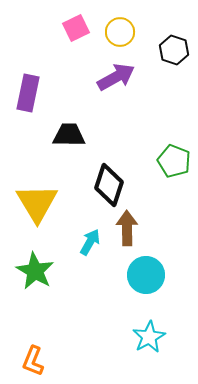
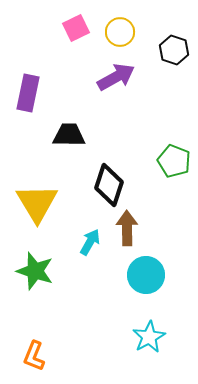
green star: rotated 12 degrees counterclockwise
orange L-shape: moved 1 px right, 5 px up
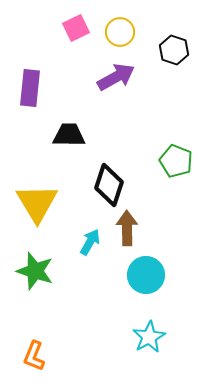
purple rectangle: moved 2 px right, 5 px up; rotated 6 degrees counterclockwise
green pentagon: moved 2 px right
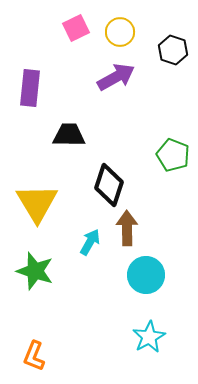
black hexagon: moved 1 px left
green pentagon: moved 3 px left, 6 px up
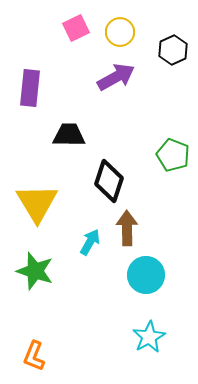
black hexagon: rotated 16 degrees clockwise
black diamond: moved 4 px up
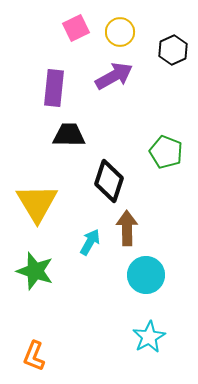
purple arrow: moved 2 px left, 1 px up
purple rectangle: moved 24 px right
green pentagon: moved 7 px left, 3 px up
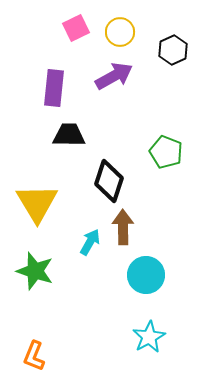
brown arrow: moved 4 px left, 1 px up
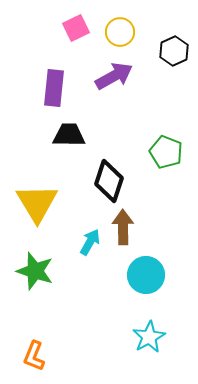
black hexagon: moved 1 px right, 1 px down
